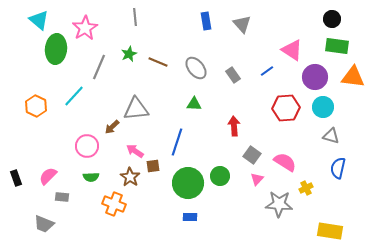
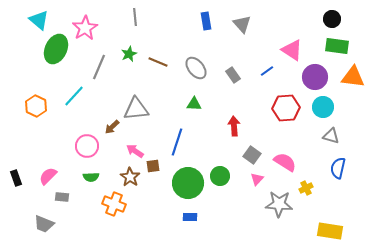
green ellipse at (56, 49): rotated 20 degrees clockwise
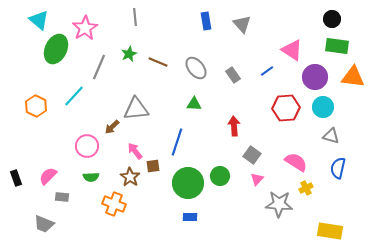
pink arrow at (135, 151): rotated 18 degrees clockwise
pink semicircle at (285, 162): moved 11 px right
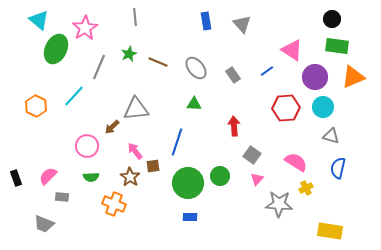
orange triangle at (353, 77): rotated 30 degrees counterclockwise
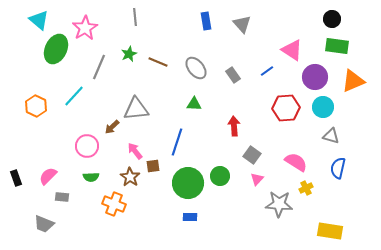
orange triangle at (353, 77): moved 4 px down
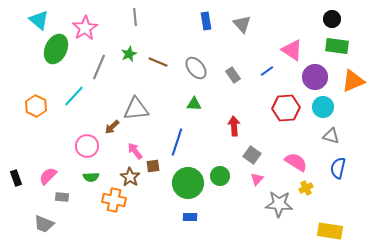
orange cross at (114, 204): moved 4 px up; rotated 10 degrees counterclockwise
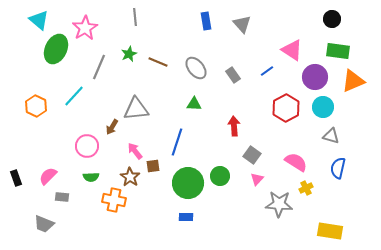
green rectangle at (337, 46): moved 1 px right, 5 px down
red hexagon at (286, 108): rotated 24 degrees counterclockwise
brown arrow at (112, 127): rotated 14 degrees counterclockwise
blue rectangle at (190, 217): moved 4 px left
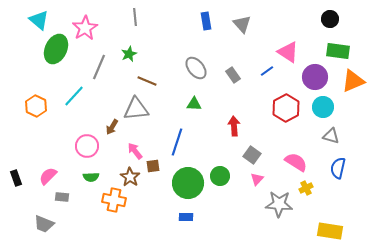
black circle at (332, 19): moved 2 px left
pink triangle at (292, 50): moved 4 px left, 2 px down
brown line at (158, 62): moved 11 px left, 19 px down
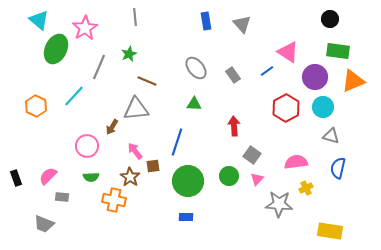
pink semicircle at (296, 162): rotated 40 degrees counterclockwise
green circle at (220, 176): moved 9 px right
green circle at (188, 183): moved 2 px up
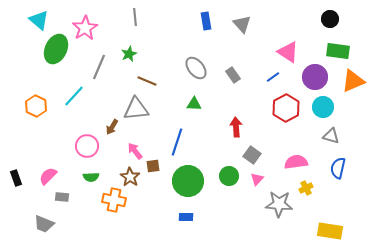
blue line at (267, 71): moved 6 px right, 6 px down
red arrow at (234, 126): moved 2 px right, 1 px down
